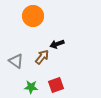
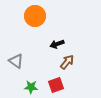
orange circle: moved 2 px right
brown arrow: moved 25 px right, 5 px down
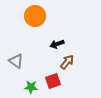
red square: moved 3 px left, 4 px up
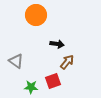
orange circle: moved 1 px right, 1 px up
black arrow: rotated 152 degrees counterclockwise
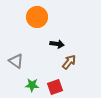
orange circle: moved 1 px right, 2 px down
brown arrow: moved 2 px right
red square: moved 2 px right, 6 px down
green star: moved 1 px right, 2 px up
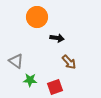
black arrow: moved 6 px up
brown arrow: rotated 98 degrees clockwise
green star: moved 2 px left, 5 px up
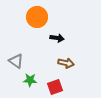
brown arrow: moved 3 px left, 1 px down; rotated 35 degrees counterclockwise
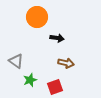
green star: rotated 24 degrees counterclockwise
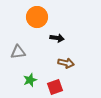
gray triangle: moved 2 px right, 9 px up; rotated 42 degrees counterclockwise
